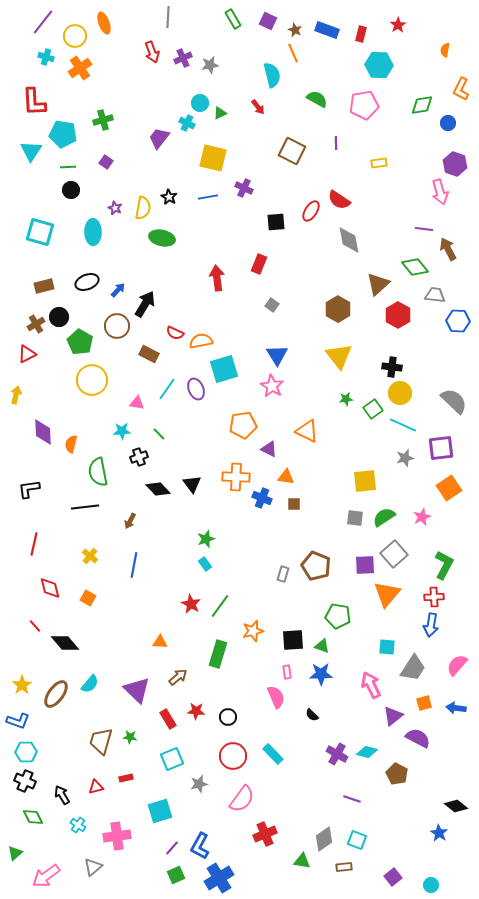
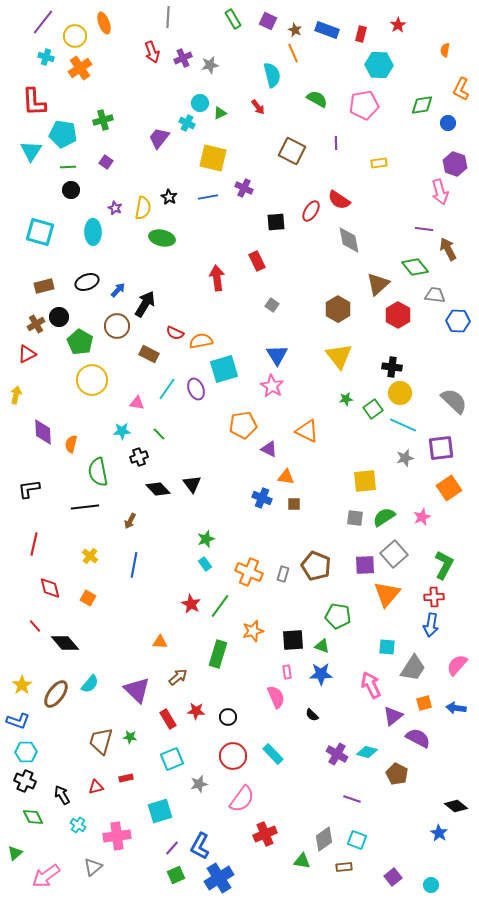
red rectangle at (259, 264): moved 2 px left, 3 px up; rotated 48 degrees counterclockwise
orange cross at (236, 477): moved 13 px right, 95 px down; rotated 20 degrees clockwise
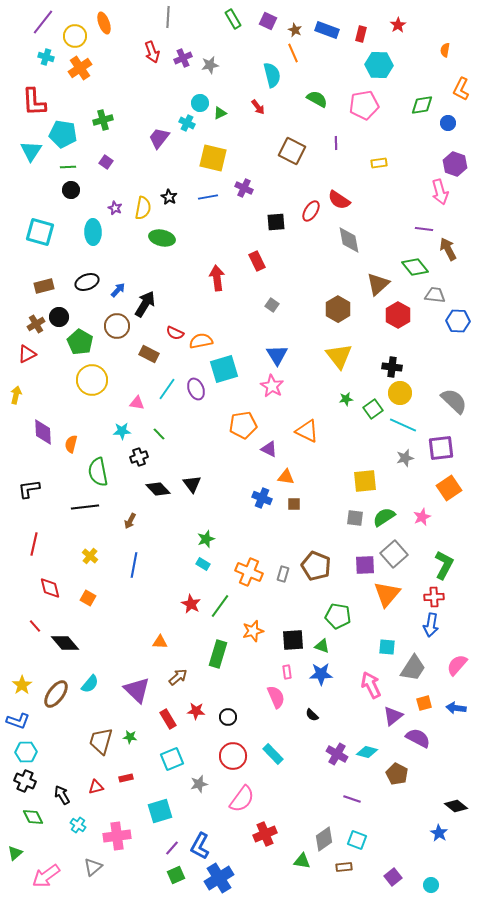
cyan rectangle at (205, 564): moved 2 px left; rotated 24 degrees counterclockwise
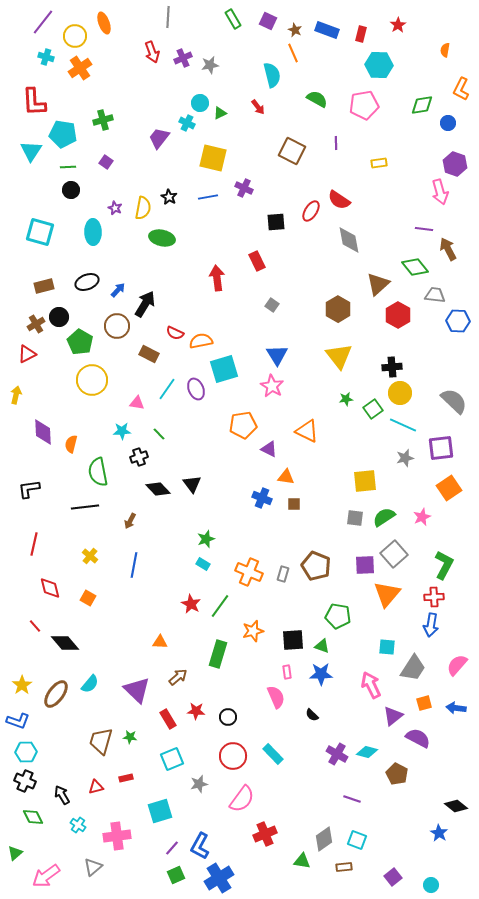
black cross at (392, 367): rotated 12 degrees counterclockwise
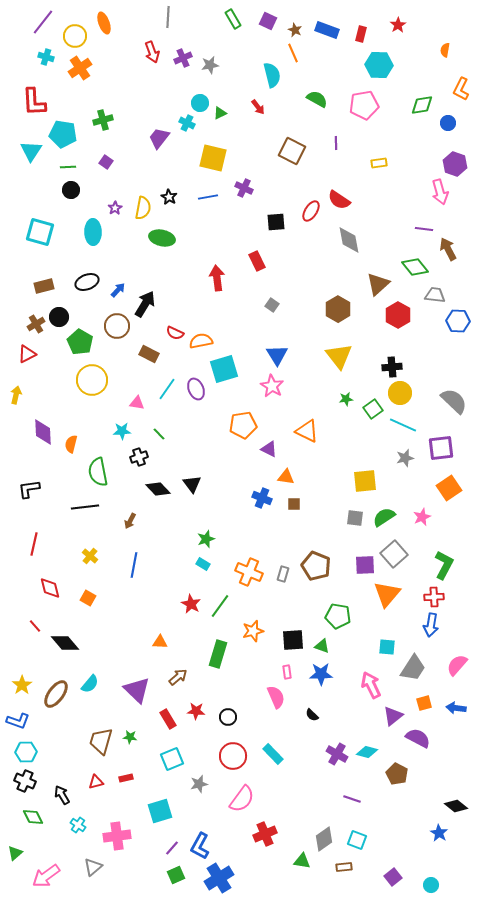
purple star at (115, 208): rotated 16 degrees clockwise
red triangle at (96, 787): moved 5 px up
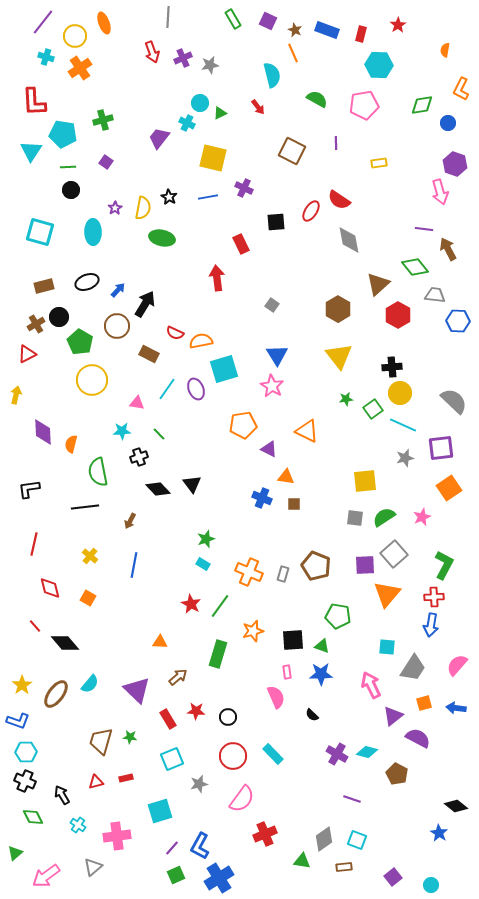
red rectangle at (257, 261): moved 16 px left, 17 px up
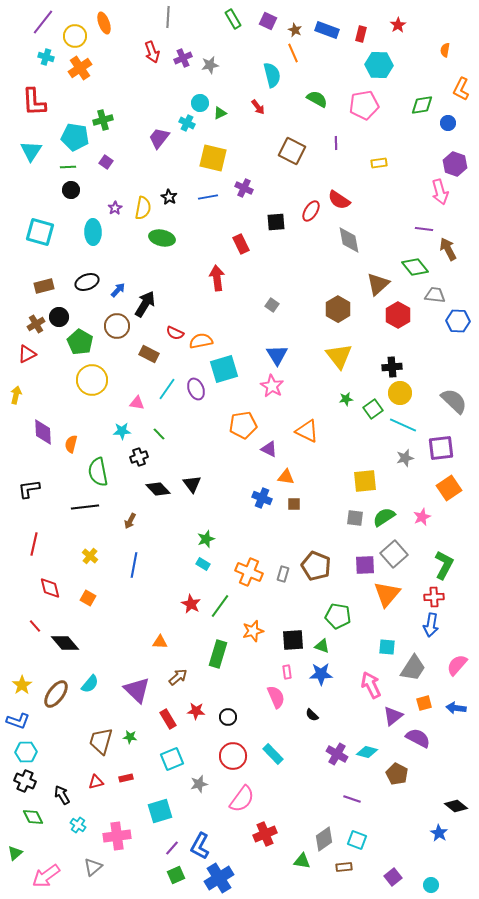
cyan pentagon at (63, 134): moved 12 px right, 3 px down
